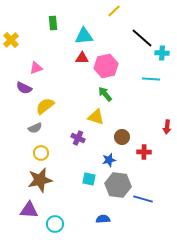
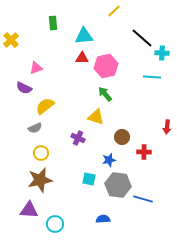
cyan line: moved 1 px right, 2 px up
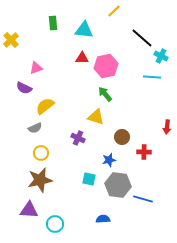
cyan triangle: moved 6 px up; rotated 12 degrees clockwise
cyan cross: moved 1 px left, 3 px down; rotated 24 degrees clockwise
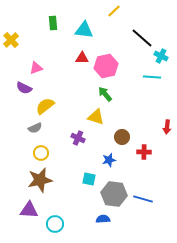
gray hexagon: moved 4 px left, 9 px down
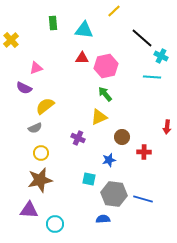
yellow triangle: moved 3 px right; rotated 42 degrees counterclockwise
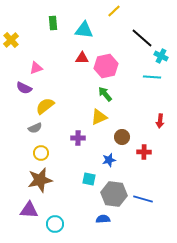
red arrow: moved 7 px left, 6 px up
purple cross: rotated 24 degrees counterclockwise
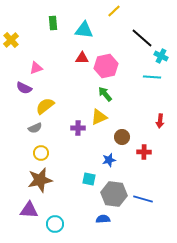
purple cross: moved 10 px up
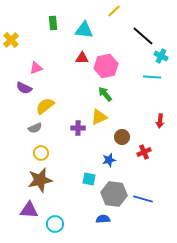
black line: moved 1 px right, 2 px up
red cross: rotated 24 degrees counterclockwise
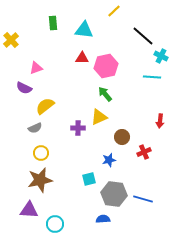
cyan square: rotated 24 degrees counterclockwise
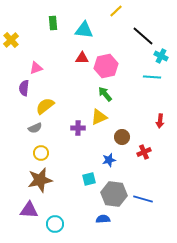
yellow line: moved 2 px right
purple semicircle: rotated 70 degrees clockwise
